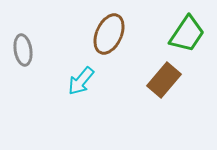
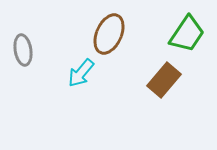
cyan arrow: moved 8 px up
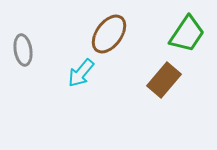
brown ellipse: rotated 12 degrees clockwise
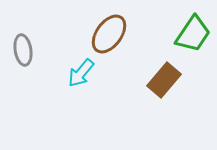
green trapezoid: moved 6 px right
